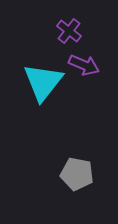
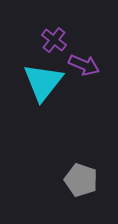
purple cross: moved 15 px left, 9 px down
gray pentagon: moved 4 px right, 6 px down; rotated 8 degrees clockwise
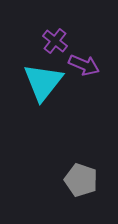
purple cross: moved 1 px right, 1 px down
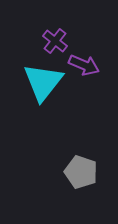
gray pentagon: moved 8 px up
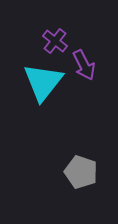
purple arrow: rotated 40 degrees clockwise
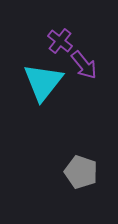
purple cross: moved 5 px right
purple arrow: rotated 12 degrees counterclockwise
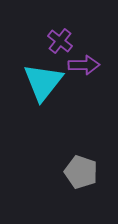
purple arrow: rotated 52 degrees counterclockwise
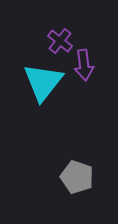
purple arrow: rotated 84 degrees clockwise
gray pentagon: moved 4 px left, 5 px down
